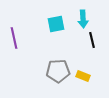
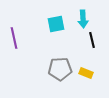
gray pentagon: moved 2 px right, 2 px up
yellow rectangle: moved 3 px right, 3 px up
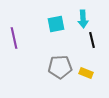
gray pentagon: moved 2 px up
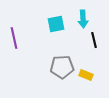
black line: moved 2 px right
gray pentagon: moved 2 px right
yellow rectangle: moved 2 px down
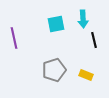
gray pentagon: moved 8 px left, 3 px down; rotated 15 degrees counterclockwise
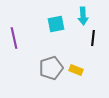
cyan arrow: moved 3 px up
black line: moved 1 px left, 2 px up; rotated 21 degrees clockwise
gray pentagon: moved 3 px left, 2 px up
yellow rectangle: moved 10 px left, 5 px up
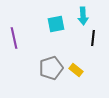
yellow rectangle: rotated 16 degrees clockwise
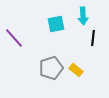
purple line: rotated 30 degrees counterclockwise
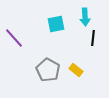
cyan arrow: moved 2 px right, 1 px down
gray pentagon: moved 3 px left, 2 px down; rotated 25 degrees counterclockwise
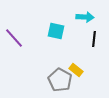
cyan arrow: rotated 84 degrees counterclockwise
cyan square: moved 7 px down; rotated 24 degrees clockwise
black line: moved 1 px right, 1 px down
gray pentagon: moved 12 px right, 10 px down
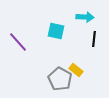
purple line: moved 4 px right, 4 px down
gray pentagon: moved 1 px up
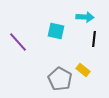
yellow rectangle: moved 7 px right
